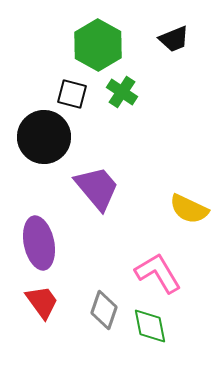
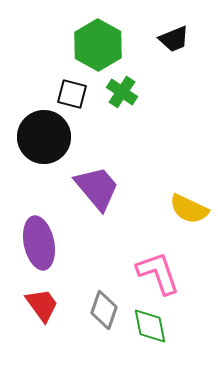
pink L-shape: rotated 12 degrees clockwise
red trapezoid: moved 3 px down
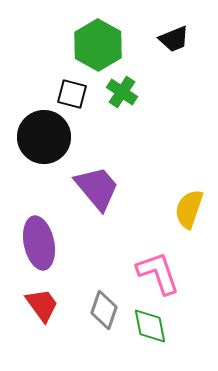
yellow semicircle: rotated 84 degrees clockwise
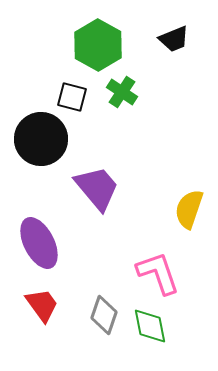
black square: moved 3 px down
black circle: moved 3 px left, 2 px down
purple ellipse: rotated 15 degrees counterclockwise
gray diamond: moved 5 px down
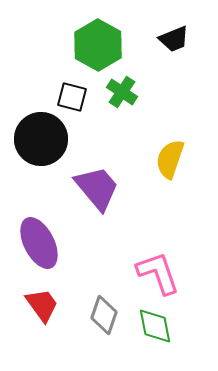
yellow semicircle: moved 19 px left, 50 px up
green diamond: moved 5 px right
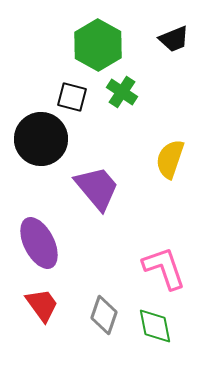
pink L-shape: moved 6 px right, 5 px up
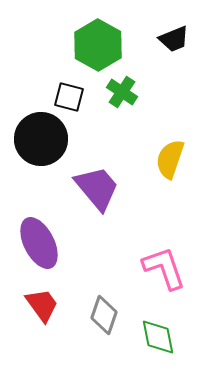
black square: moved 3 px left
green diamond: moved 3 px right, 11 px down
